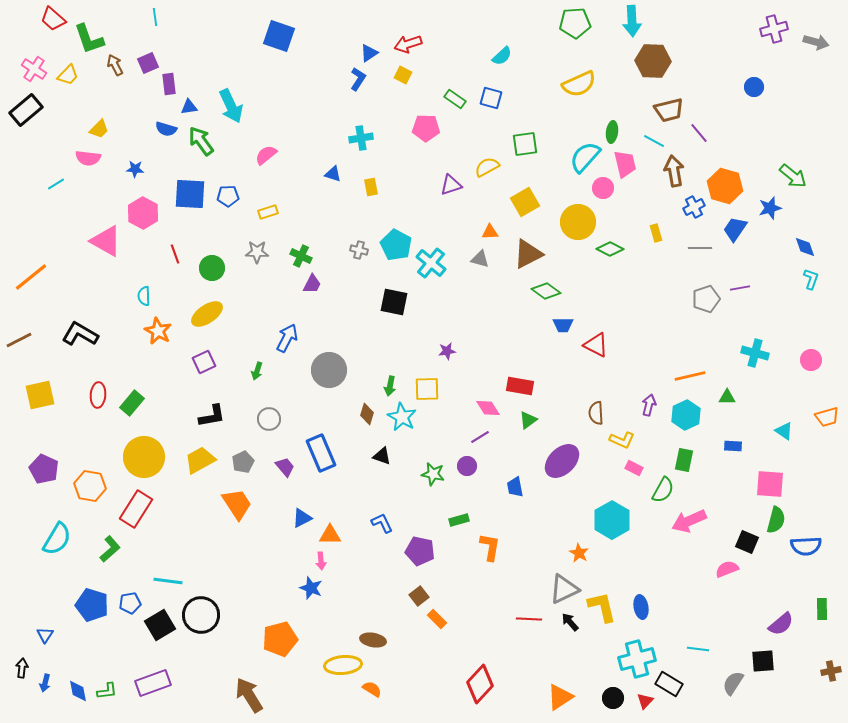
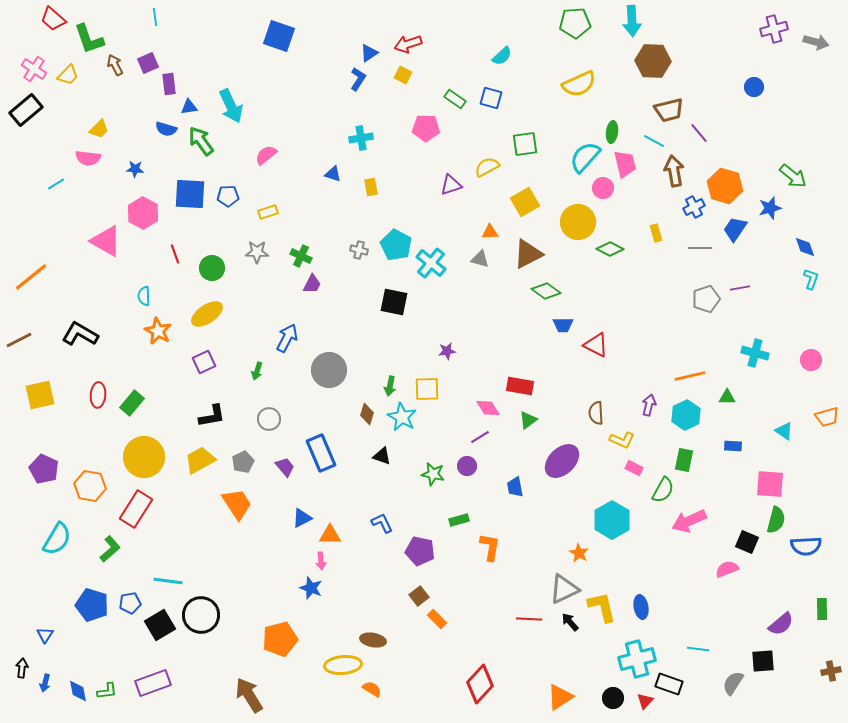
black rectangle at (669, 684): rotated 12 degrees counterclockwise
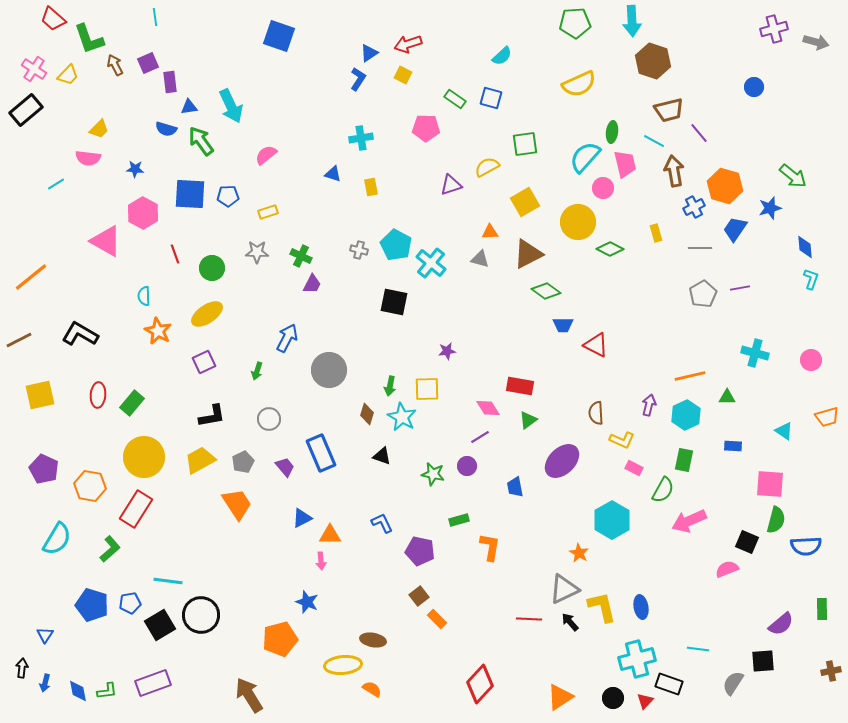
brown hexagon at (653, 61): rotated 16 degrees clockwise
purple rectangle at (169, 84): moved 1 px right, 2 px up
blue diamond at (805, 247): rotated 15 degrees clockwise
gray pentagon at (706, 299): moved 3 px left, 5 px up; rotated 12 degrees counterclockwise
blue star at (311, 588): moved 4 px left, 14 px down
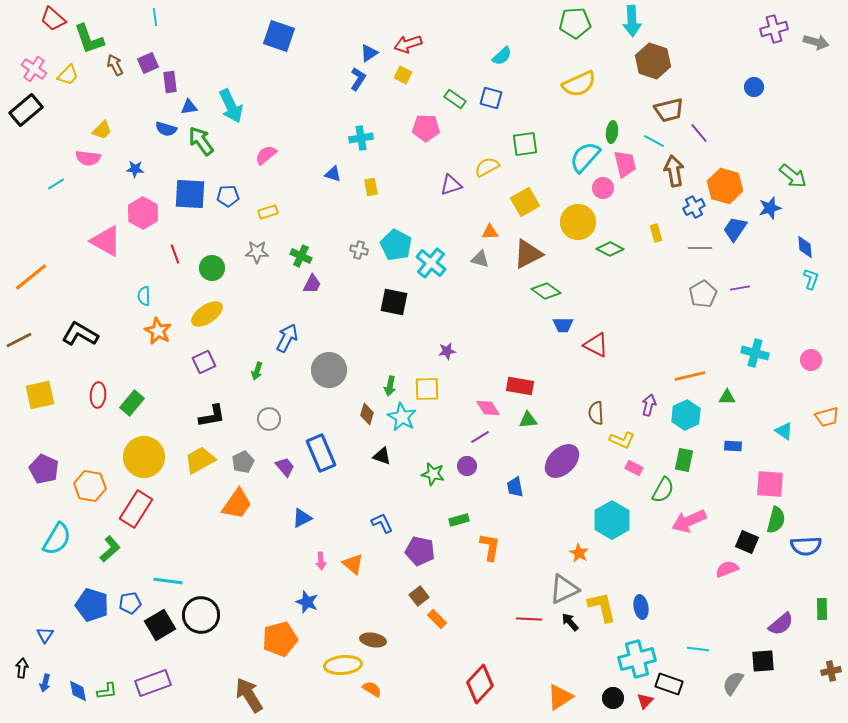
yellow trapezoid at (99, 129): moved 3 px right, 1 px down
green triangle at (528, 420): rotated 30 degrees clockwise
orange trapezoid at (237, 504): rotated 68 degrees clockwise
orange triangle at (330, 535): moved 23 px right, 29 px down; rotated 40 degrees clockwise
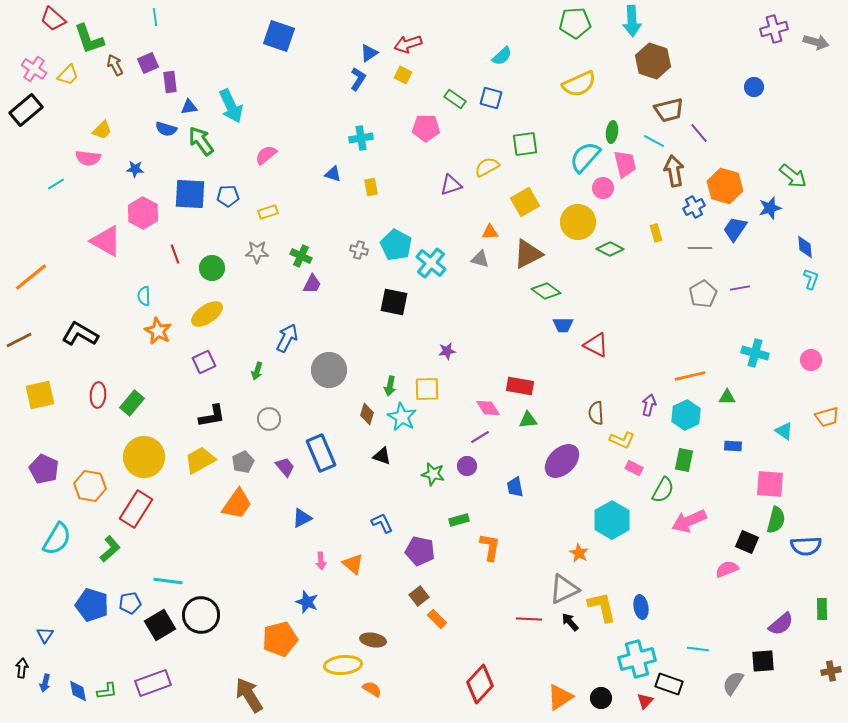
black circle at (613, 698): moved 12 px left
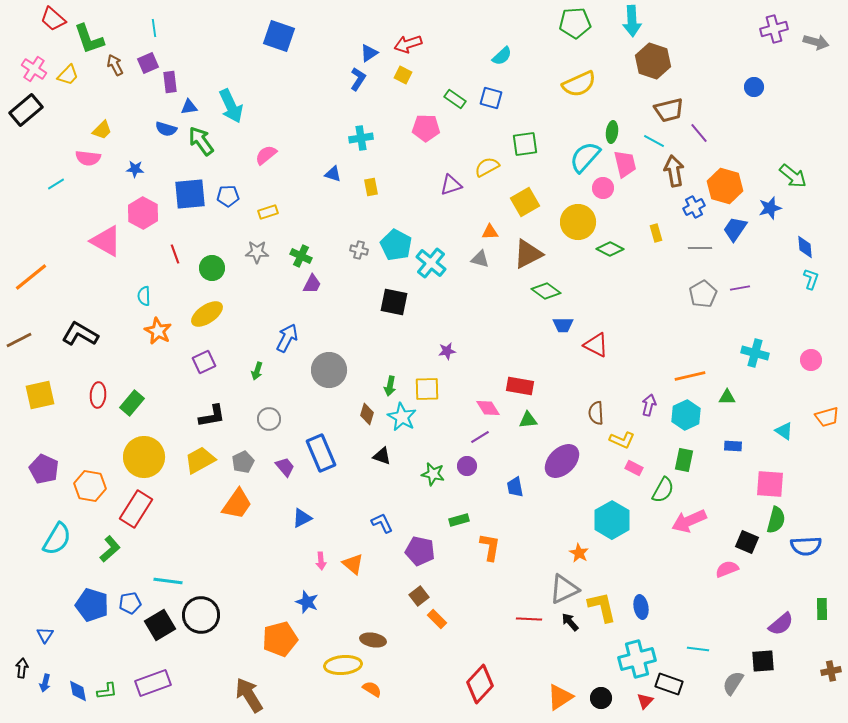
cyan line at (155, 17): moved 1 px left, 11 px down
blue square at (190, 194): rotated 8 degrees counterclockwise
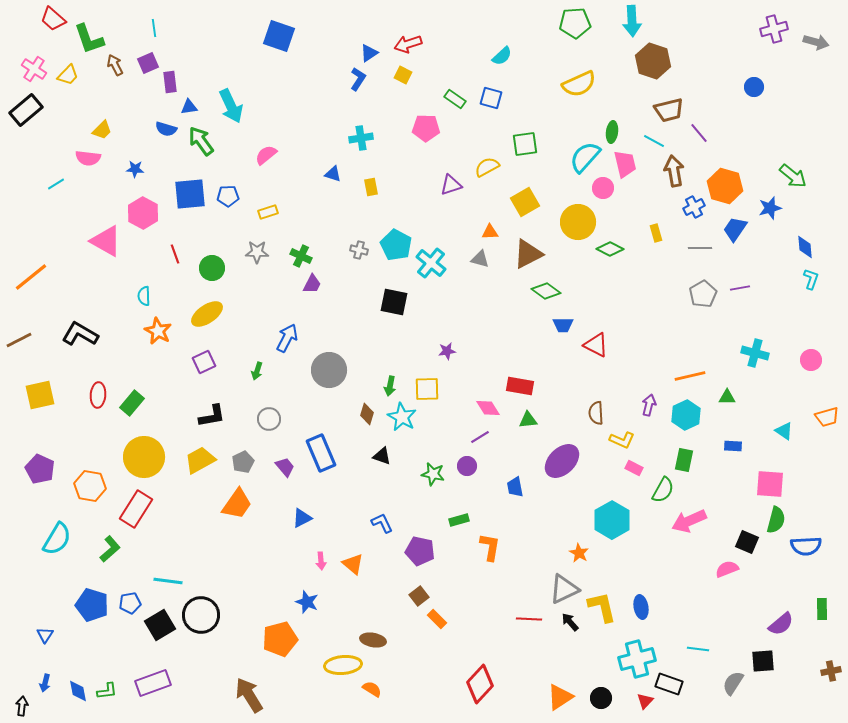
purple pentagon at (44, 469): moved 4 px left
black arrow at (22, 668): moved 38 px down
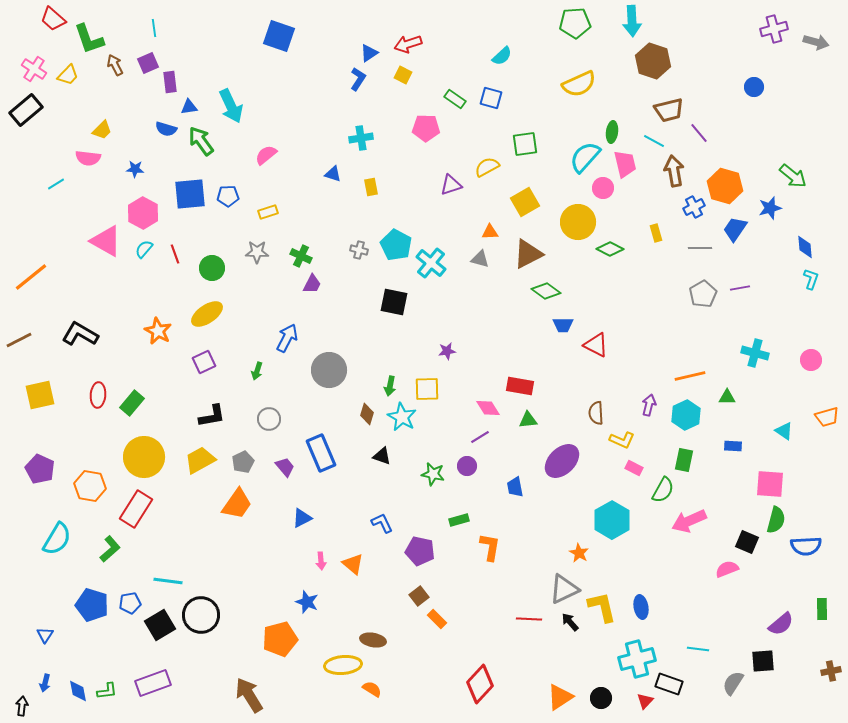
cyan semicircle at (144, 296): moved 47 px up; rotated 42 degrees clockwise
